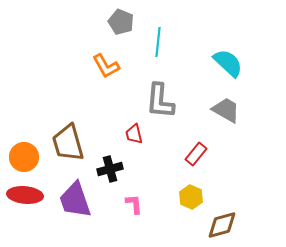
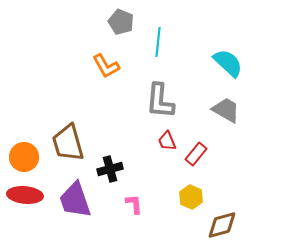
red trapezoid: moved 33 px right, 7 px down; rotated 10 degrees counterclockwise
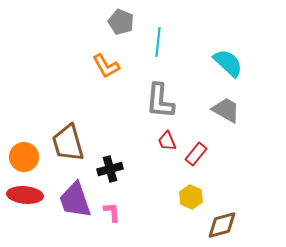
pink L-shape: moved 22 px left, 8 px down
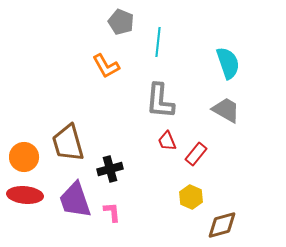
cyan semicircle: rotated 28 degrees clockwise
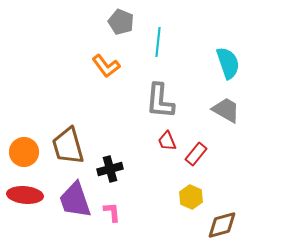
orange L-shape: rotated 8 degrees counterclockwise
brown trapezoid: moved 3 px down
orange circle: moved 5 px up
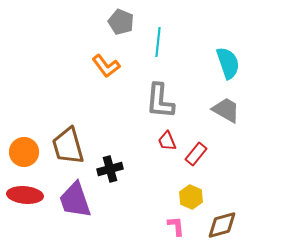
pink L-shape: moved 64 px right, 14 px down
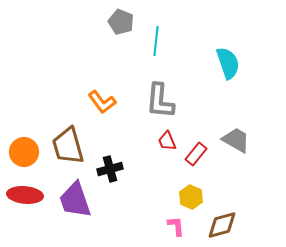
cyan line: moved 2 px left, 1 px up
orange L-shape: moved 4 px left, 36 px down
gray trapezoid: moved 10 px right, 30 px down
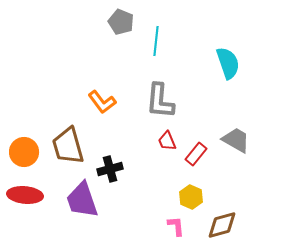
purple trapezoid: moved 7 px right
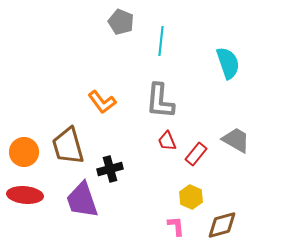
cyan line: moved 5 px right
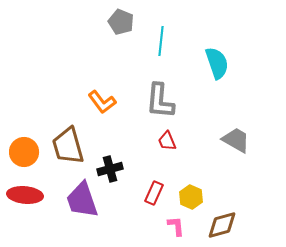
cyan semicircle: moved 11 px left
red rectangle: moved 42 px left, 39 px down; rotated 15 degrees counterclockwise
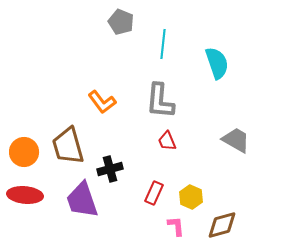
cyan line: moved 2 px right, 3 px down
